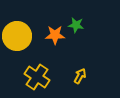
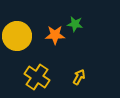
green star: moved 1 px left, 1 px up
yellow arrow: moved 1 px left, 1 px down
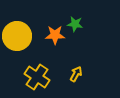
yellow arrow: moved 3 px left, 3 px up
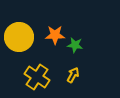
green star: moved 21 px down
yellow circle: moved 2 px right, 1 px down
yellow arrow: moved 3 px left, 1 px down
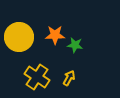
yellow arrow: moved 4 px left, 3 px down
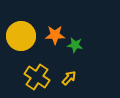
yellow circle: moved 2 px right, 1 px up
yellow arrow: rotated 14 degrees clockwise
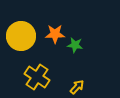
orange star: moved 1 px up
yellow arrow: moved 8 px right, 9 px down
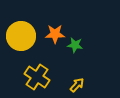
yellow arrow: moved 2 px up
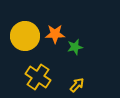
yellow circle: moved 4 px right
green star: moved 2 px down; rotated 21 degrees counterclockwise
yellow cross: moved 1 px right
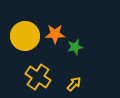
yellow arrow: moved 3 px left, 1 px up
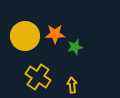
yellow arrow: moved 2 px left, 1 px down; rotated 49 degrees counterclockwise
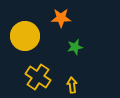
orange star: moved 6 px right, 16 px up
